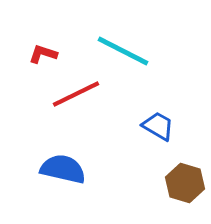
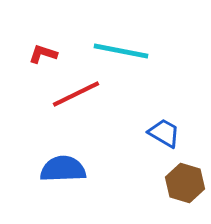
cyan line: moved 2 px left; rotated 16 degrees counterclockwise
blue trapezoid: moved 6 px right, 7 px down
blue semicircle: rotated 15 degrees counterclockwise
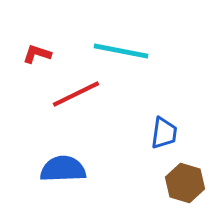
red L-shape: moved 6 px left
blue trapezoid: rotated 68 degrees clockwise
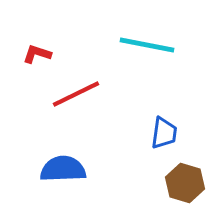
cyan line: moved 26 px right, 6 px up
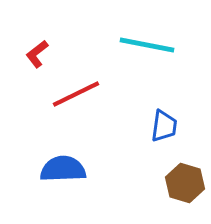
red L-shape: rotated 56 degrees counterclockwise
blue trapezoid: moved 7 px up
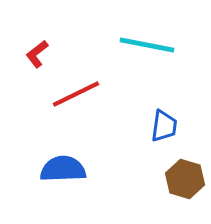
brown hexagon: moved 4 px up
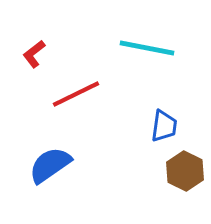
cyan line: moved 3 px down
red L-shape: moved 3 px left
blue semicircle: moved 13 px left, 4 px up; rotated 33 degrees counterclockwise
brown hexagon: moved 8 px up; rotated 9 degrees clockwise
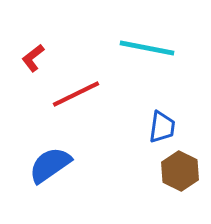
red L-shape: moved 1 px left, 4 px down
blue trapezoid: moved 2 px left, 1 px down
brown hexagon: moved 5 px left
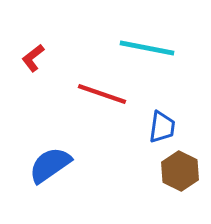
red line: moved 26 px right; rotated 45 degrees clockwise
